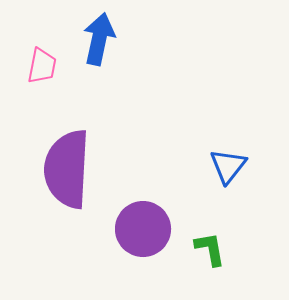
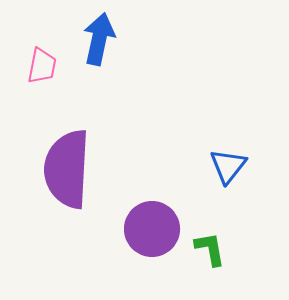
purple circle: moved 9 px right
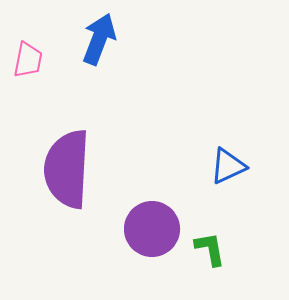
blue arrow: rotated 9 degrees clockwise
pink trapezoid: moved 14 px left, 6 px up
blue triangle: rotated 27 degrees clockwise
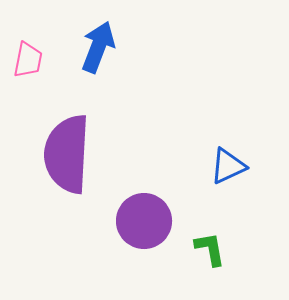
blue arrow: moved 1 px left, 8 px down
purple semicircle: moved 15 px up
purple circle: moved 8 px left, 8 px up
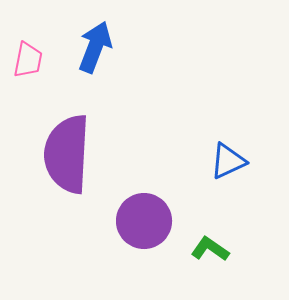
blue arrow: moved 3 px left
blue triangle: moved 5 px up
green L-shape: rotated 45 degrees counterclockwise
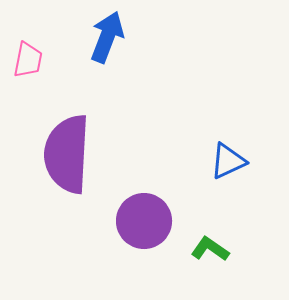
blue arrow: moved 12 px right, 10 px up
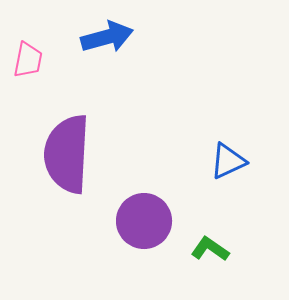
blue arrow: rotated 54 degrees clockwise
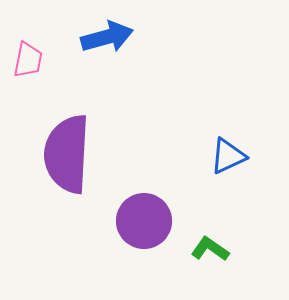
blue triangle: moved 5 px up
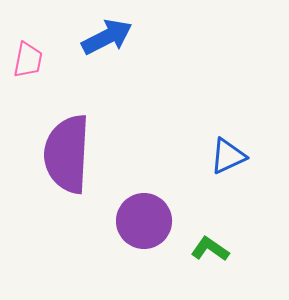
blue arrow: rotated 12 degrees counterclockwise
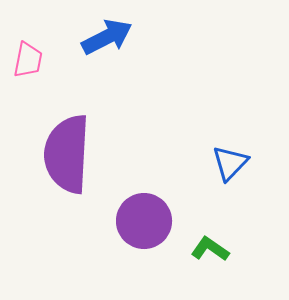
blue triangle: moved 2 px right, 7 px down; rotated 21 degrees counterclockwise
